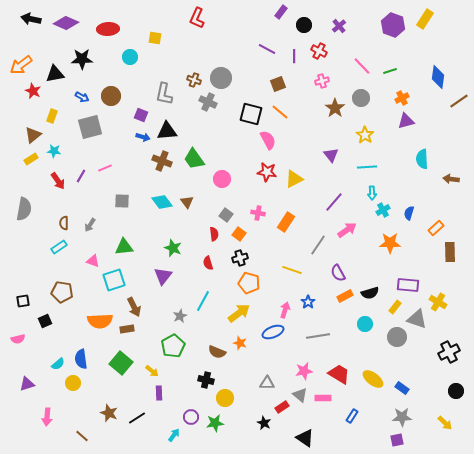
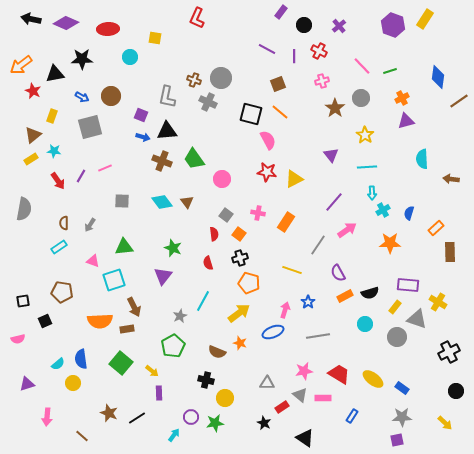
gray L-shape at (164, 94): moved 3 px right, 3 px down
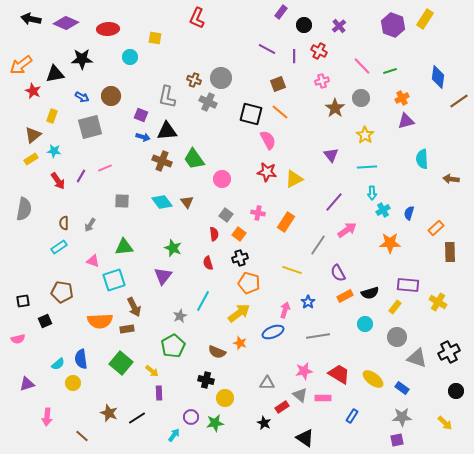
gray triangle at (417, 319): moved 39 px down
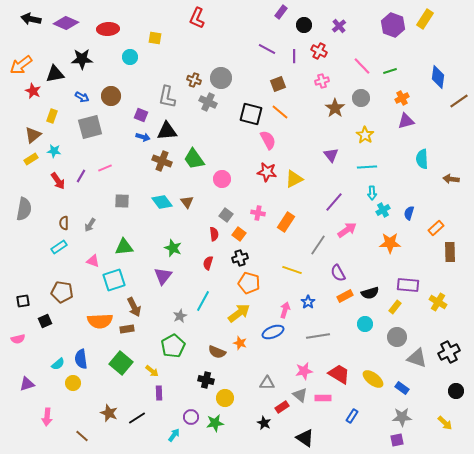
red semicircle at (208, 263): rotated 32 degrees clockwise
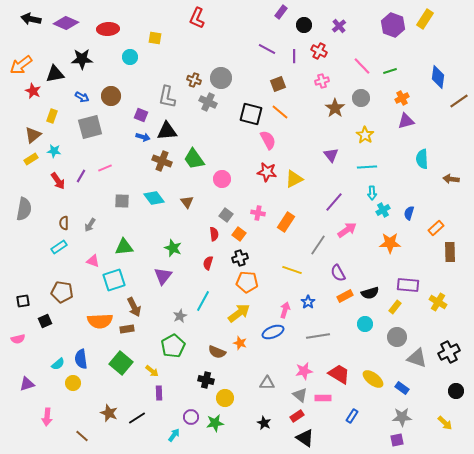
cyan diamond at (162, 202): moved 8 px left, 4 px up
orange pentagon at (249, 283): moved 2 px left, 1 px up; rotated 10 degrees counterclockwise
red rectangle at (282, 407): moved 15 px right, 9 px down
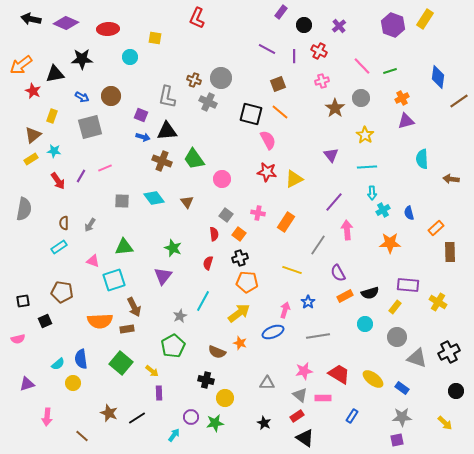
blue semicircle at (409, 213): rotated 32 degrees counterclockwise
pink arrow at (347, 230): rotated 60 degrees counterclockwise
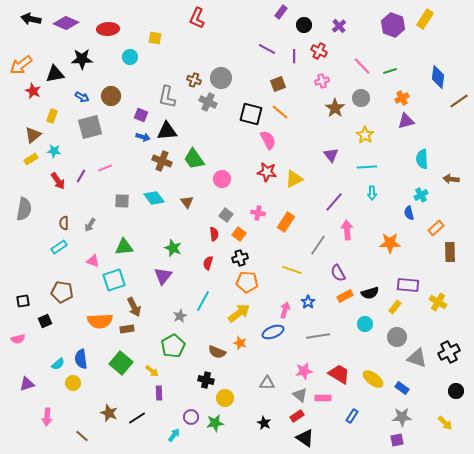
cyan cross at (383, 210): moved 38 px right, 15 px up
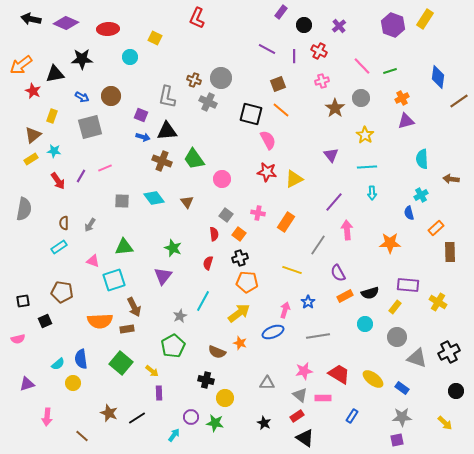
yellow square at (155, 38): rotated 16 degrees clockwise
orange line at (280, 112): moved 1 px right, 2 px up
green star at (215, 423): rotated 18 degrees clockwise
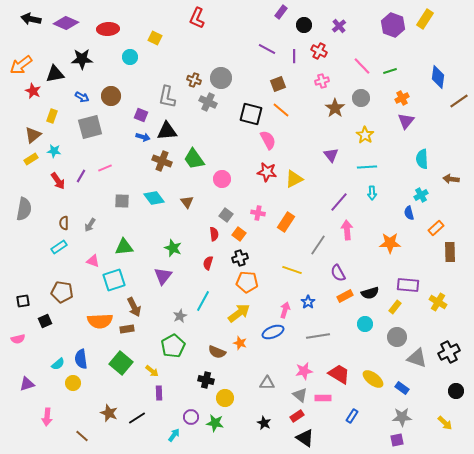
purple triangle at (406, 121): rotated 36 degrees counterclockwise
purple line at (334, 202): moved 5 px right
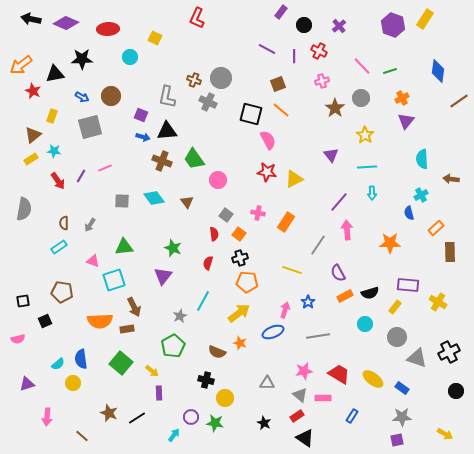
blue diamond at (438, 77): moved 6 px up
pink circle at (222, 179): moved 4 px left, 1 px down
yellow arrow at (445, 423): moved 11 px down; rotated 14 degrees counterclockwise
